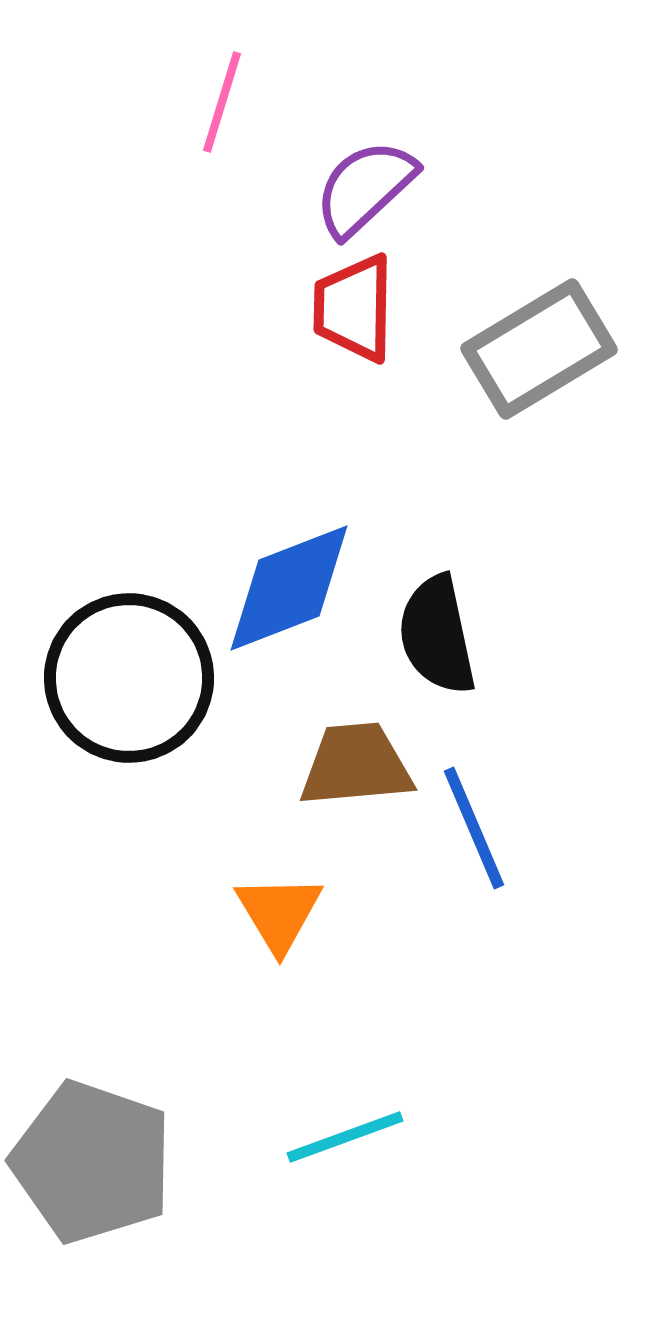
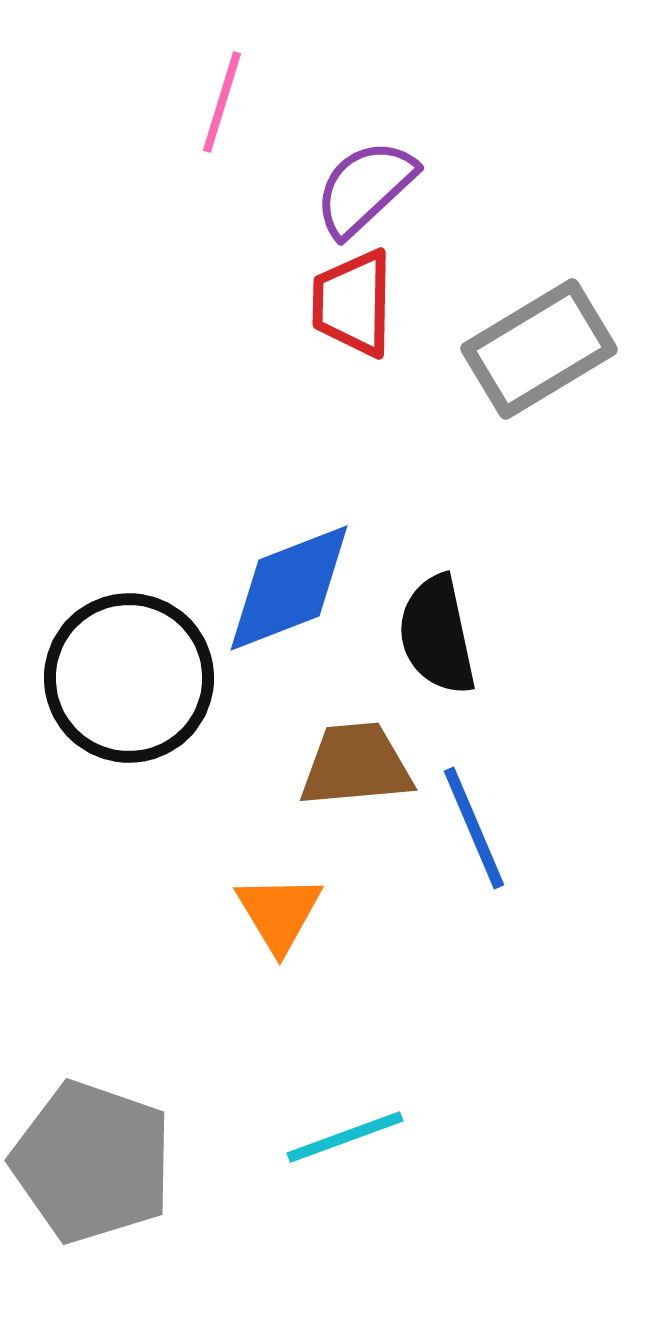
red trapezoid: moved 1 px left, 5 px up
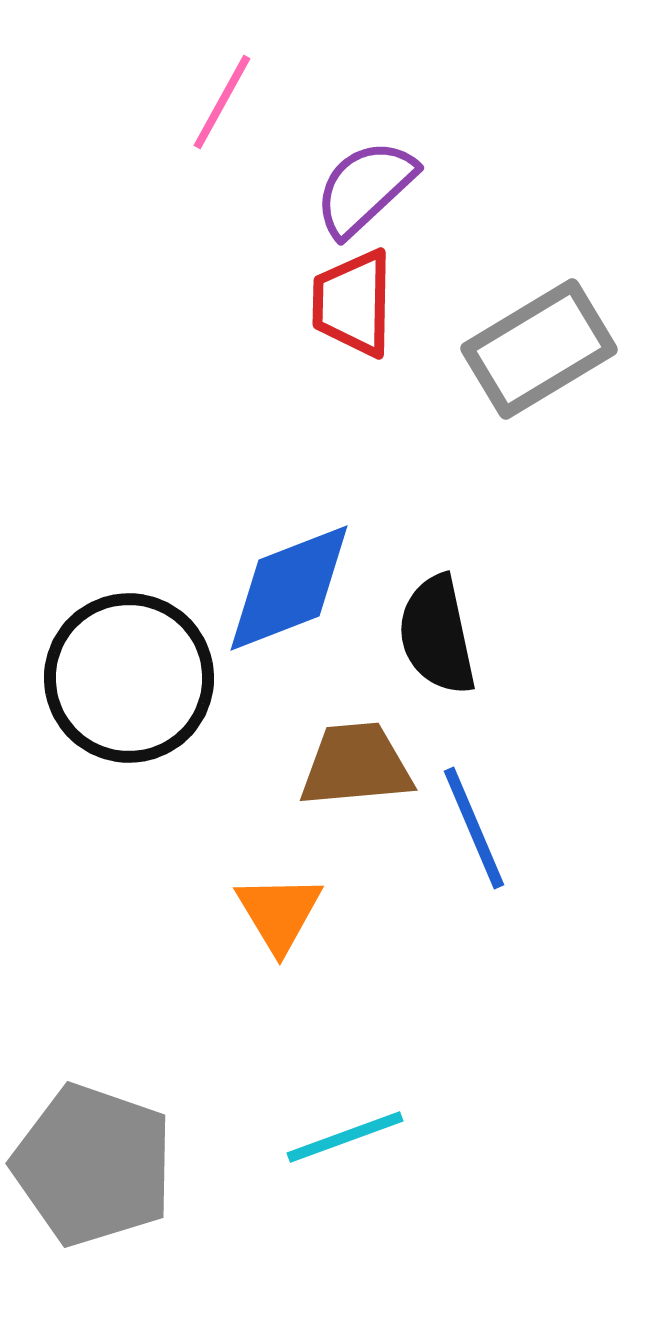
pink line: rotated 12 degrees clockwise
gray pentagon: moved 1 px right, 3 px down
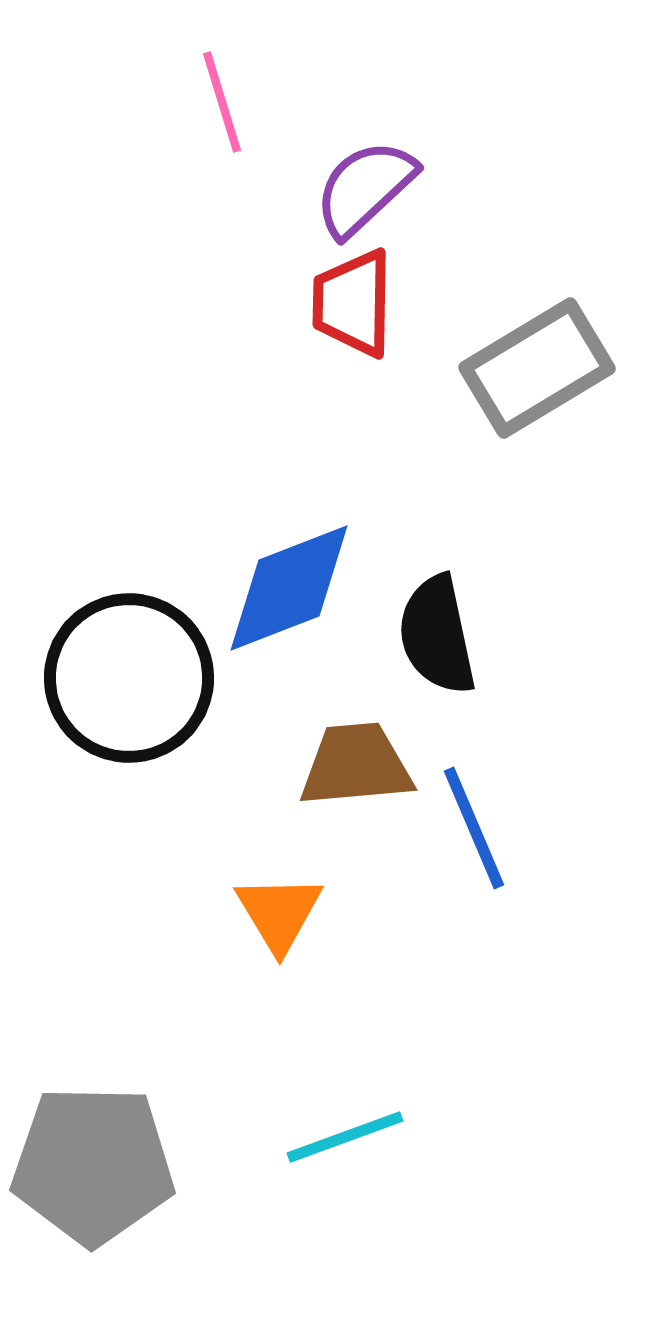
pink line: rotated 46 degrees counterclockwise
gray rectangle: moved 2 px left, 19 px down
gray pentagon: rotated 18 degrees counterclockwise
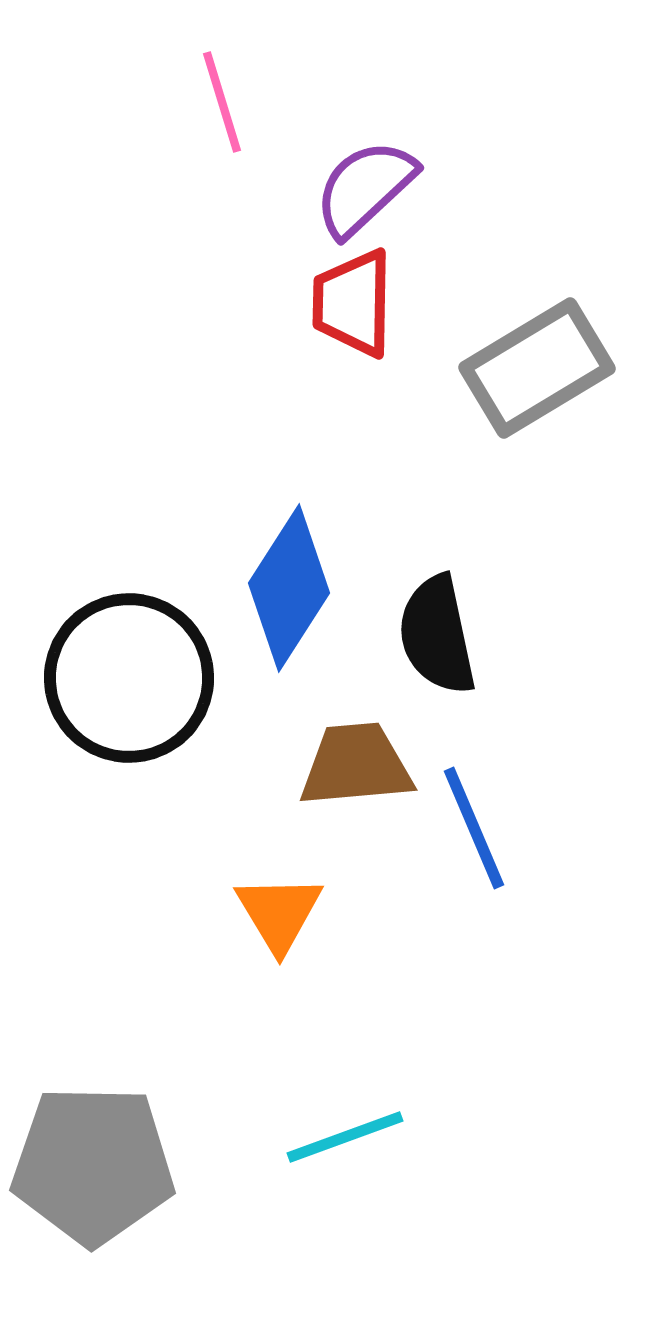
blue diamond: rotated 36 degrees counterclockwise
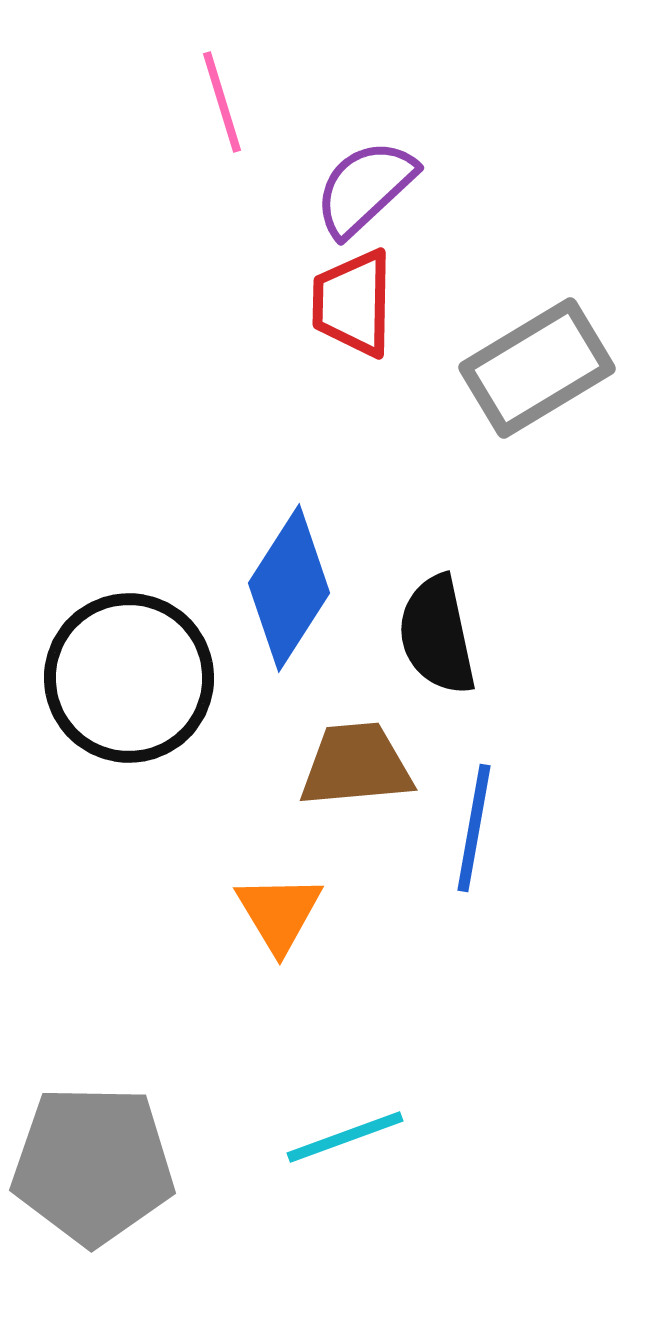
blue line: rotated 33 degrees clockwise
